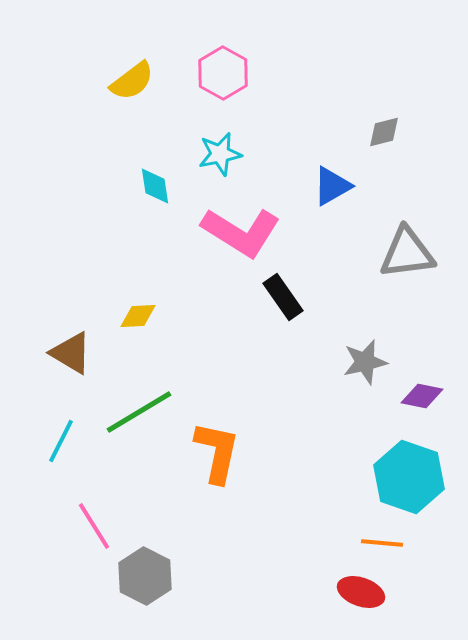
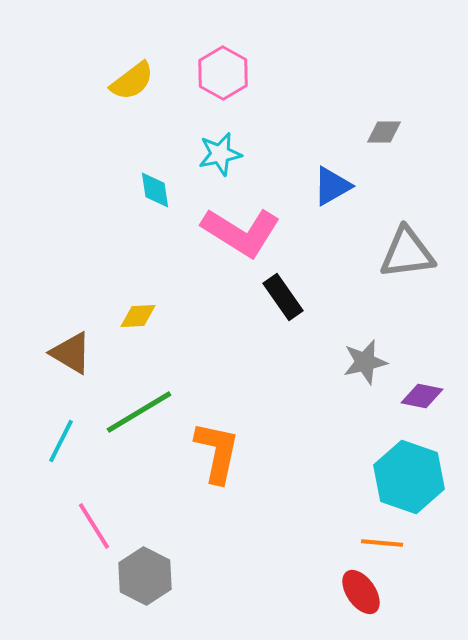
gray diamond: rotated 15 degrees clockwise
cyan diamond: moved 4 px down
red ellipse: rotated 36 degrees clockwise
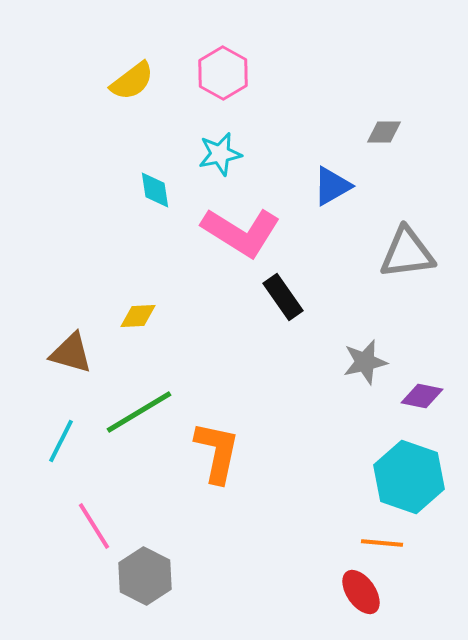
brown triangle: rotated 15 degrees counterclockwise
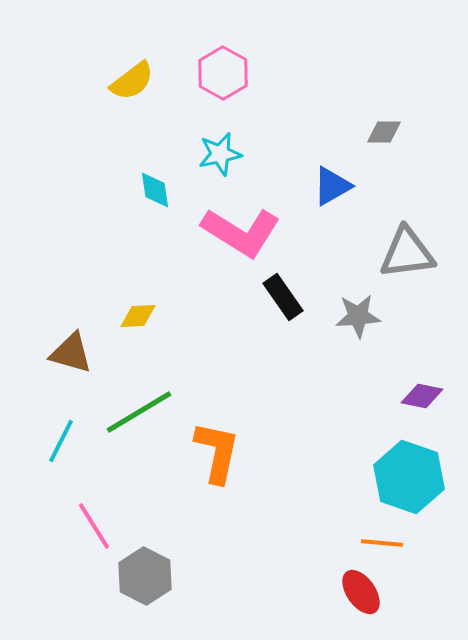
gray star: moved 7 px left, 46 px up; rotated 9 degrees clockwise
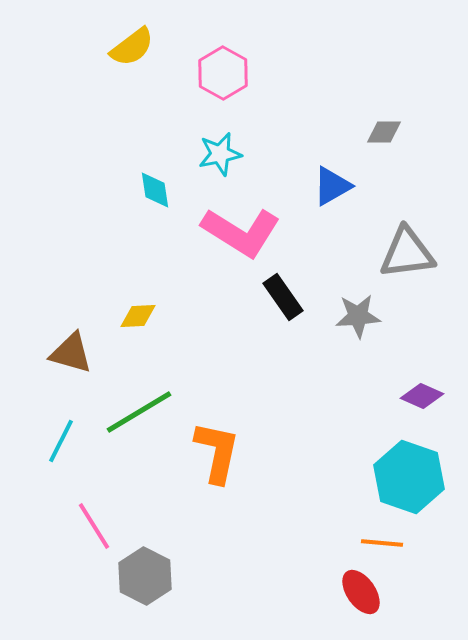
yellow semicircle: moved 34 px up
purple diamond: rotated 12 degrees clockwise
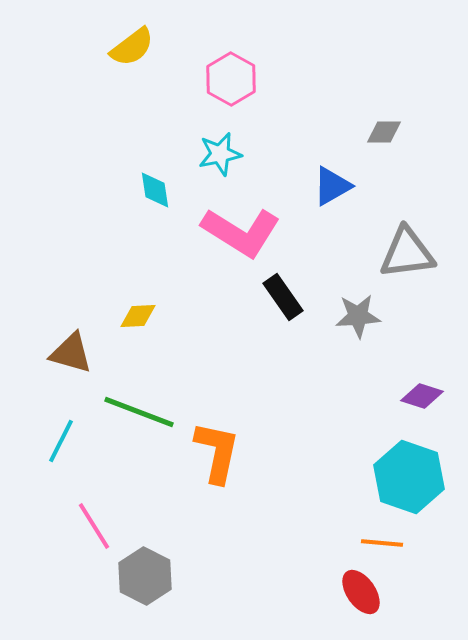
pink hexagon: moved 8 px right, 6 px down
purple diamond: rotated 6 degrees counterclockwise
green line: rotated 52 degrees clockwise
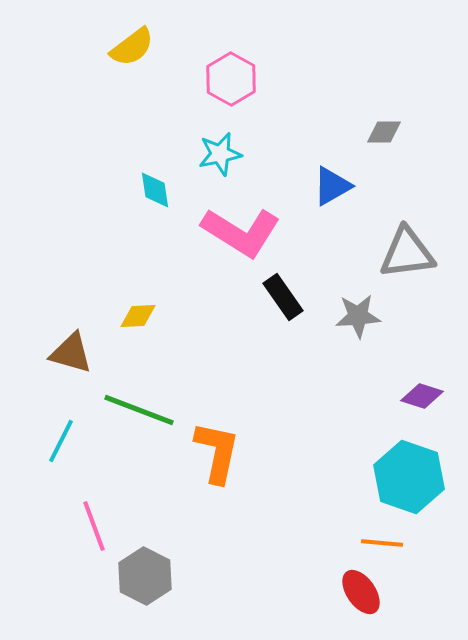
green line: moved 2 px up
pink line: rotated 12 degrees clockwise
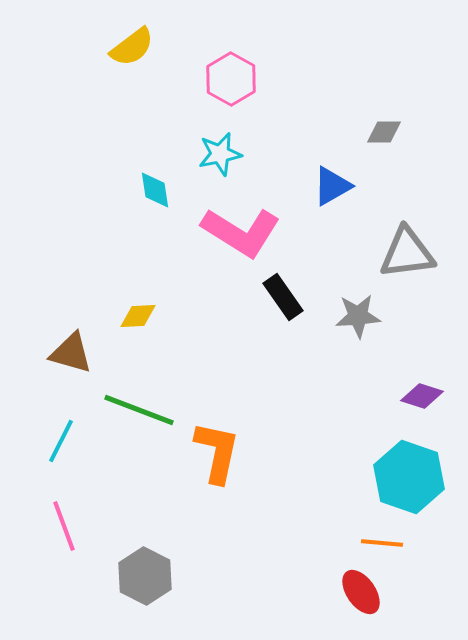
pink line: moved 30 px left
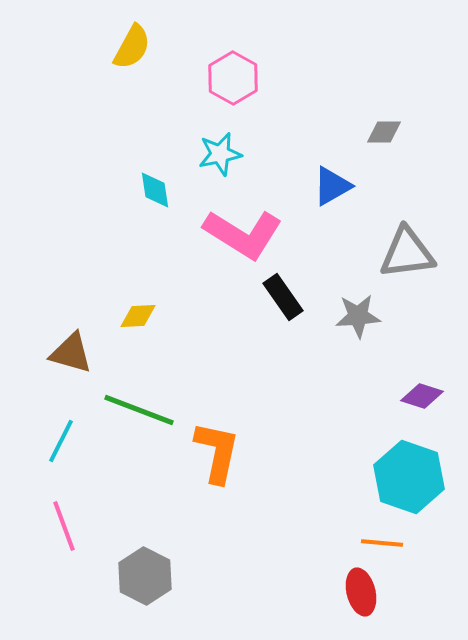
yellow semicircle: rotated 24 degrees counterclockwise
pink hexagon: moved 2 px right, 1 px up
pink L-shape: moved 2 px right, 2 px down
red ellipse: rotated 21 degrees clockwise
